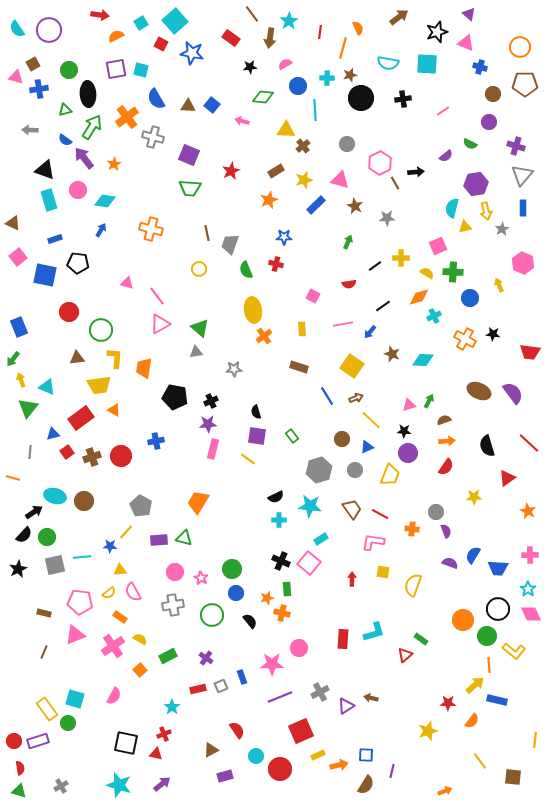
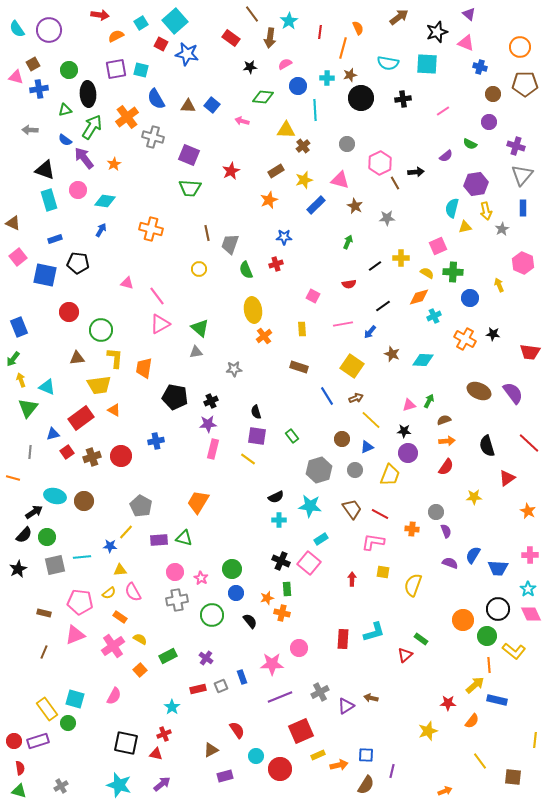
blue star at (192, 53): moved 5 px left, 1 px down
red cross at (276, 264): rotated 32 degrees counterclockwise
gray cross at (173, 605): moved 4 px right, 5 px up
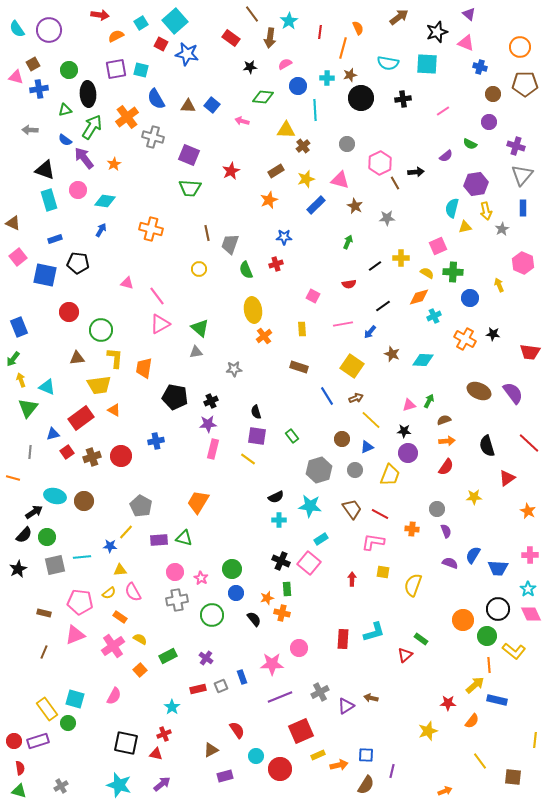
yellow star at (304, 180): moved 2 px right, 1 px up
gray circle at (436, 512): moved 1 px right, 3 px up
black semicircle at (250, 621): moved 4 px right, 2 px up
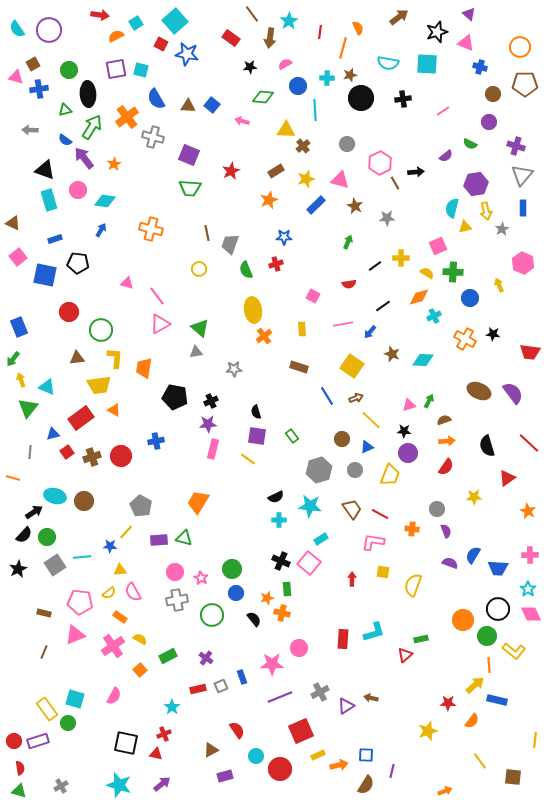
cyan square at (141, 23): moved 5 px left
gray square at (55, 565): rotated 20 degrees counterclockwise
green rectangle at (421, 639): rotated 48 degrees counterclockwise
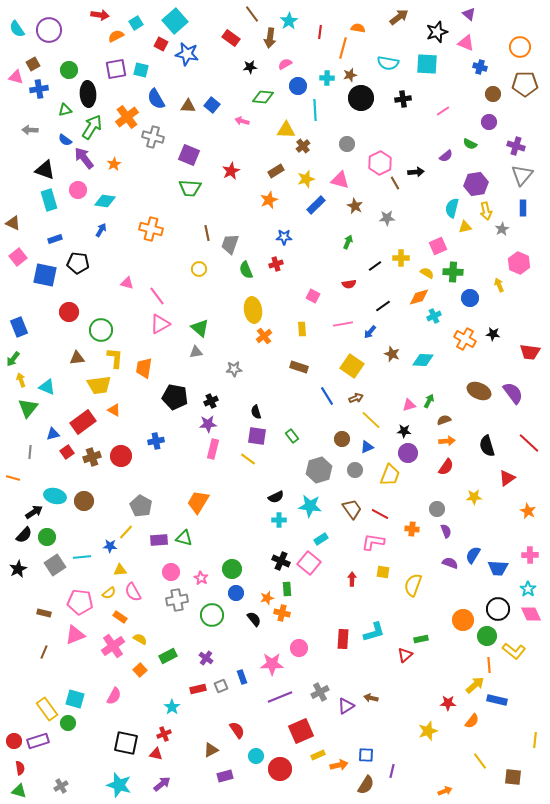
orange semicircle at (358, 28): rotated 56 degrees counterclockwise
pink hexagon at (523, 263): moved 4 px left
red rectangle at (81, 418): moved 2 px right, 4 px down
pink circle at (175, 572): moved 4 px left
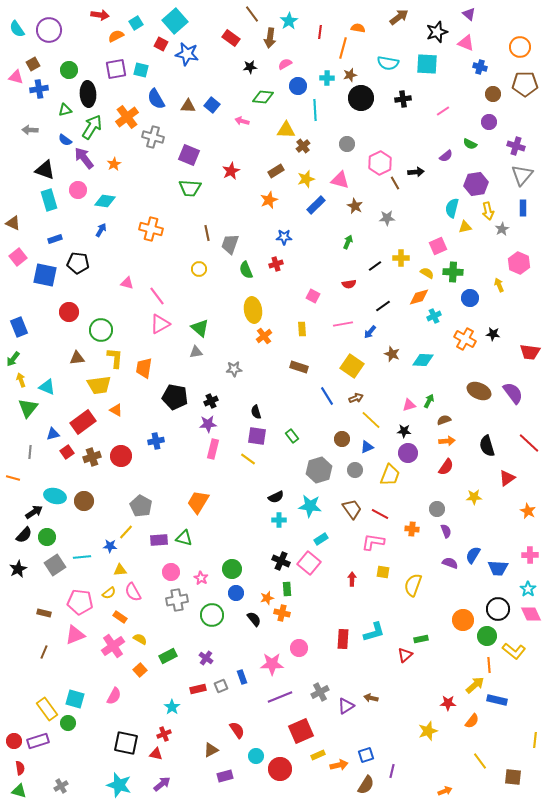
yellow arrow at (486, 211): moved 2 px right
orange triangle at (114, 410): moved 2 px right
blue square at (366, 755): rotated 21 degrees counterclockwise
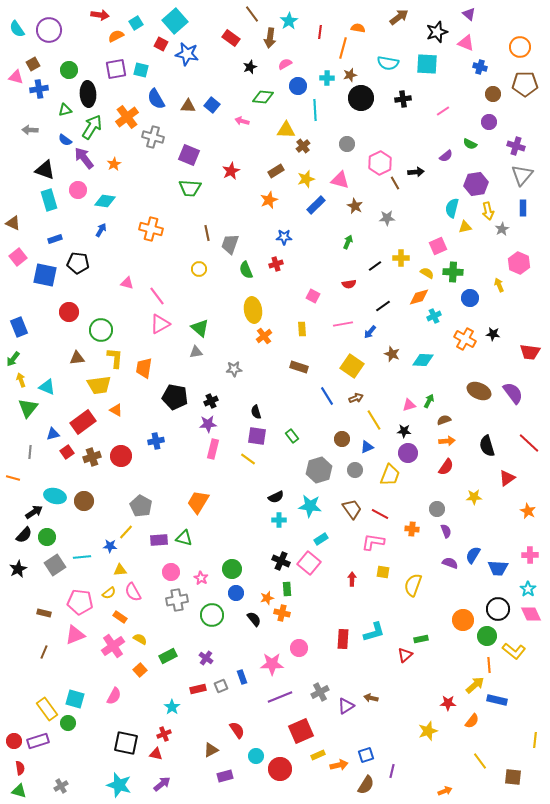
black star at (250, 67): rotated 16 degrees counterclockwise
yellow line at (371, 420): moved 3 px right; rotated 15 degrees clockwise
